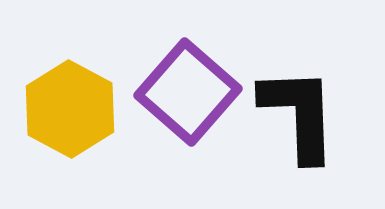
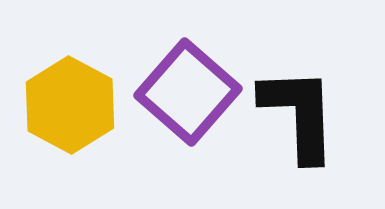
yellow hexagon: moved 4 px up
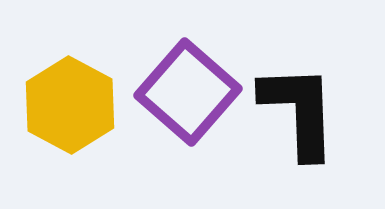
black L-shape: moved 3 px up
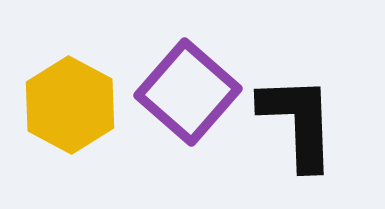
black L-shape: moved 1 px left, 11 px down
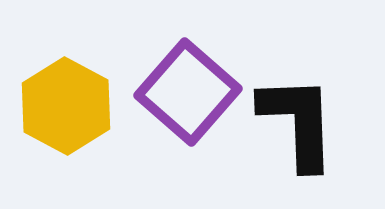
yellow hexagon: moved 4 px left, 1 px down
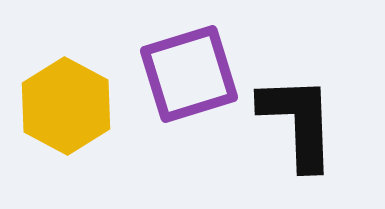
purple square: moved 1 px right, 18 px up; rotated 32 degrees clockwise
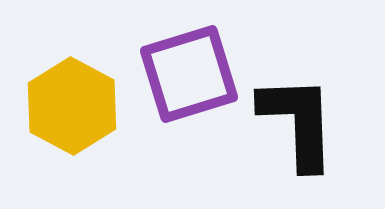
yellow hexagon: moved 6 px right
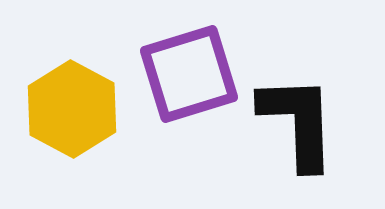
yellow hexagon: moved 3 px down
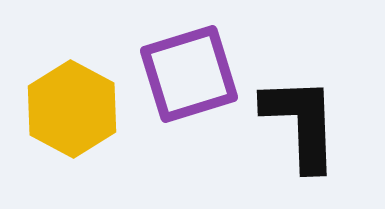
black L-shape: moved 3 px right, 1 px down
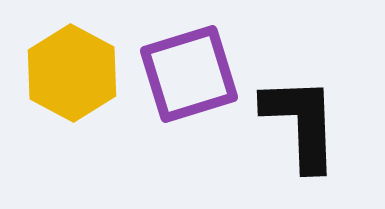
yellow hexagon: moved 36 px up
